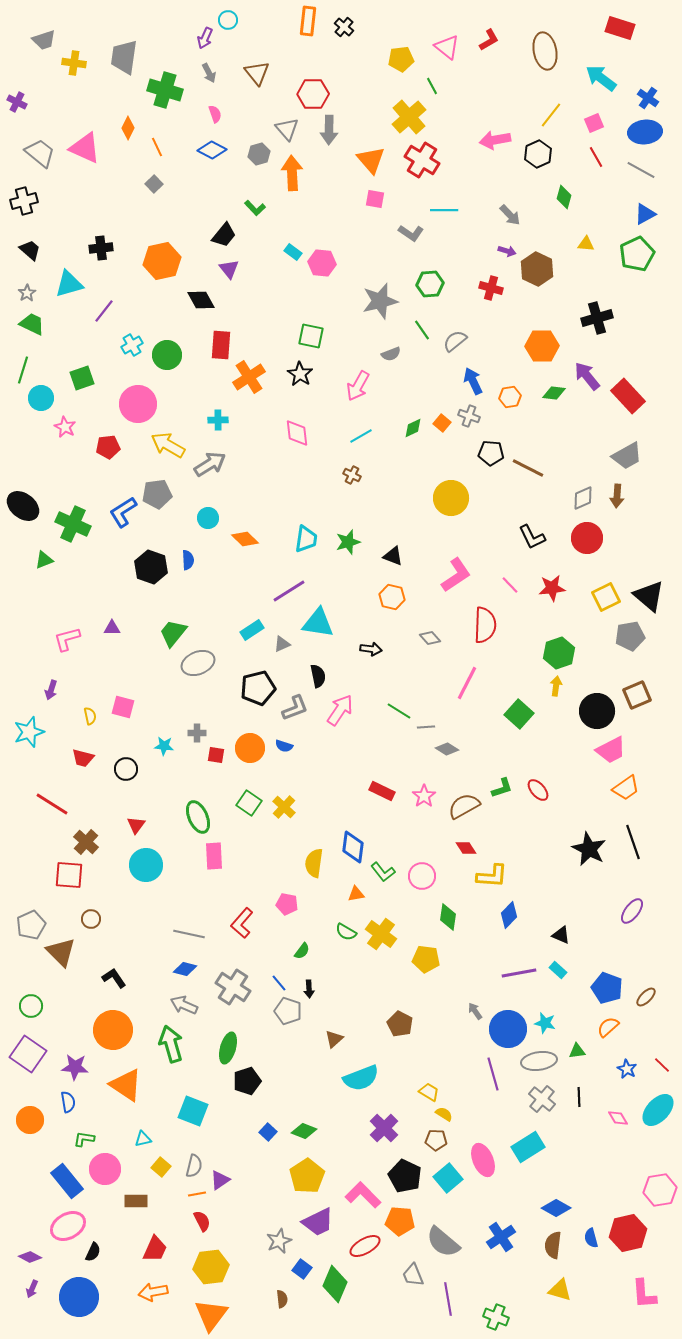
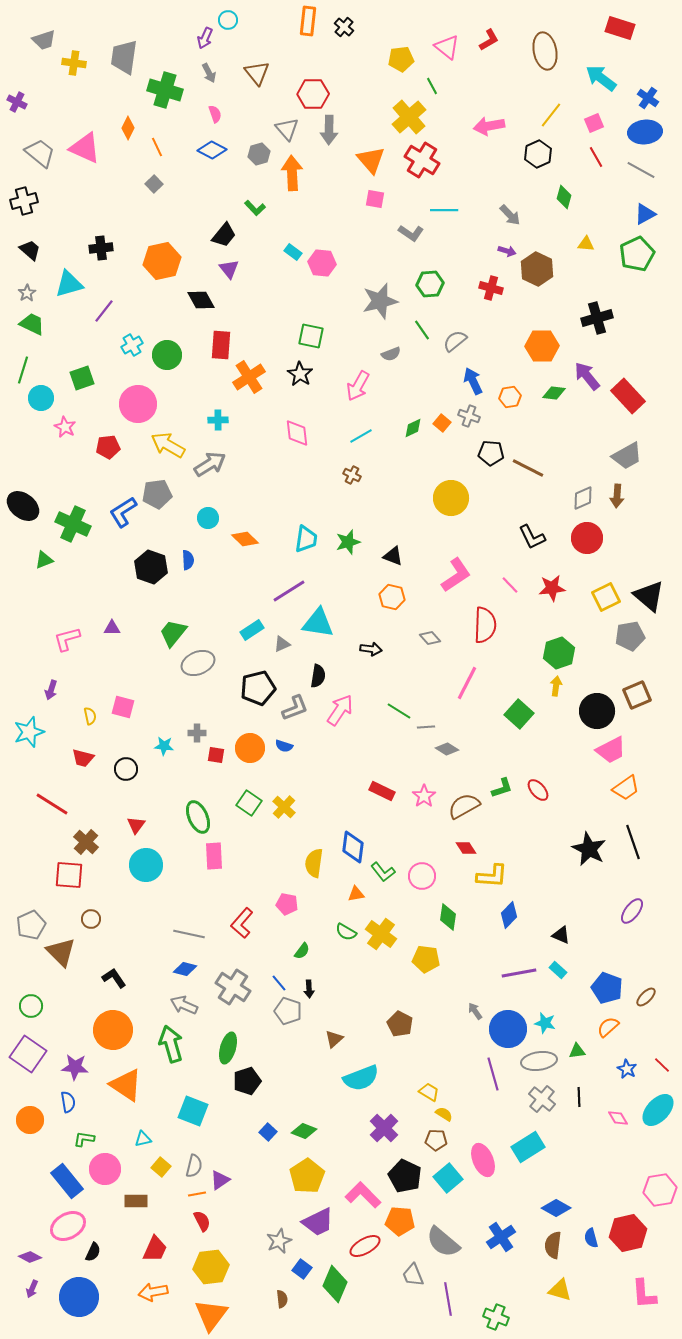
pink arrow at (495, 140): moved 6 px left, 14 px up
black semicircle at (318, 676): rotated 20 degrees clockwise
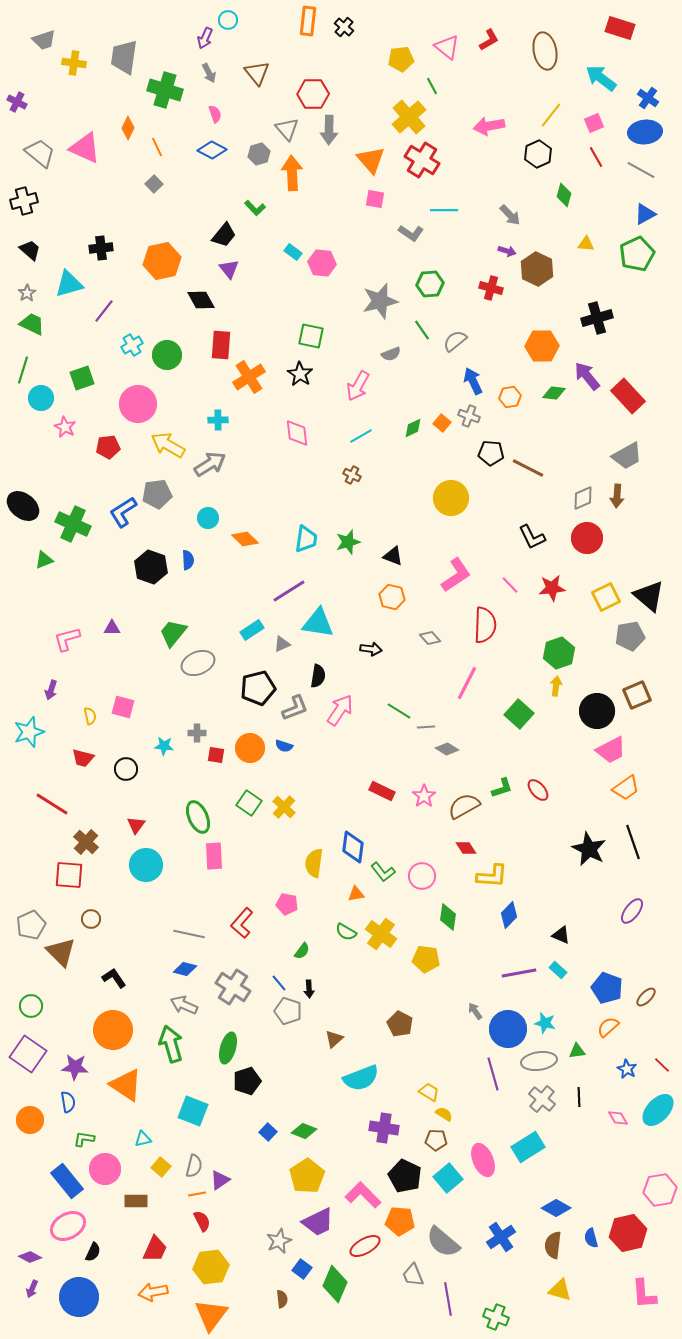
green diamond at (564, 197): moved 2 px up
purple cross at (384, 1128): rotated 36 degrees counterclockwise
